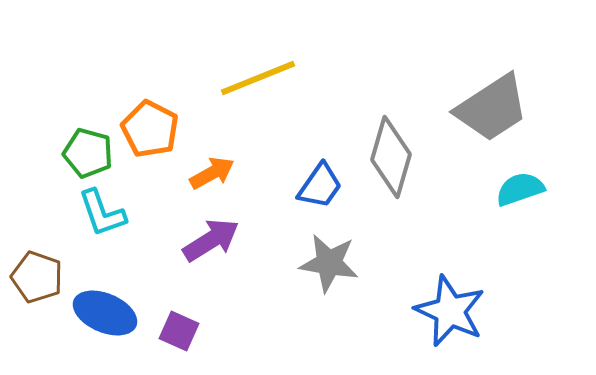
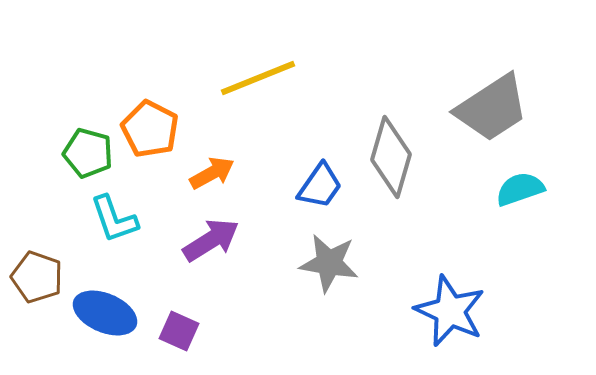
cyan L-shape: moved 12 px right, 6 px down
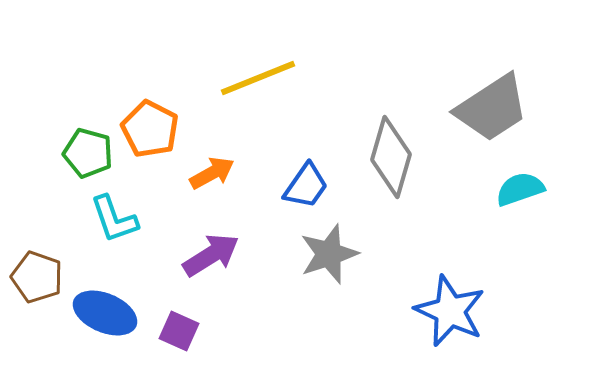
blue trapezoid: moved 14 px left
purple arrow: moved 15 px down
gray star: moved 9 px up; rotated 28 degrees counterclockwise
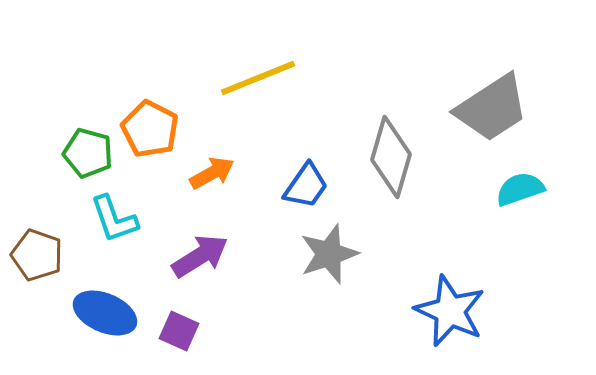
purple arrow: moved 11 px left, 1 px down
brown pentagon: moved 22 px up
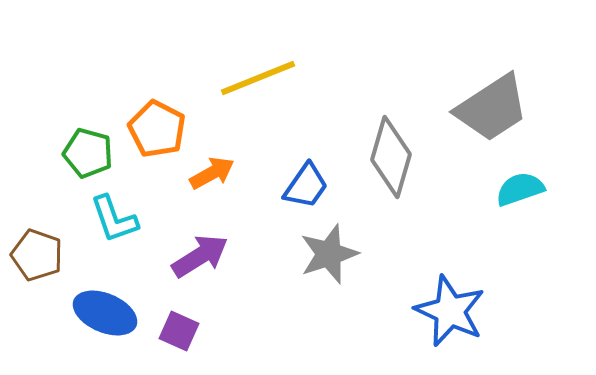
orange pentagon: moved 7 px right
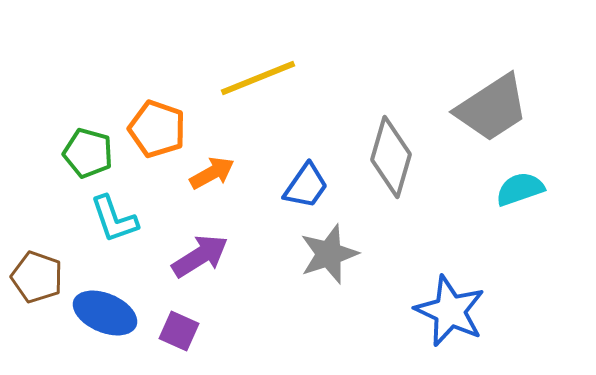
orange pentagon: rotated 8 degrees counterclockwise
brown pentagon: moved 22 px down
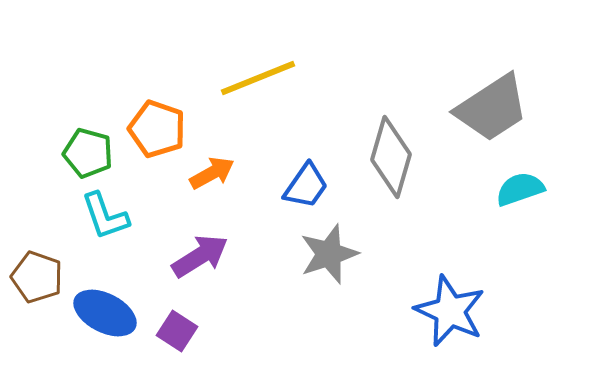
cyan L-shape: moved 9 px left, 3 px up
blue ellipse: rotated 4 degrees clockwise
purple square: moved 2 px left; rotated 9 degrees clockwise
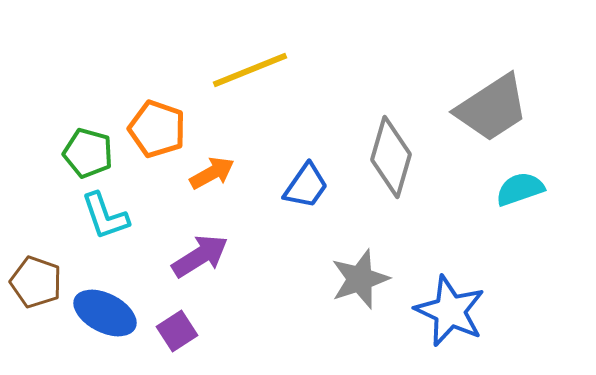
yellow line: moved 8 px left, 8 px up
gray star: moved 31 px right, 25 px down
brown pentagon: moved 1 px left, 5 px down
purple square: rotated 24 degrees clockwise
